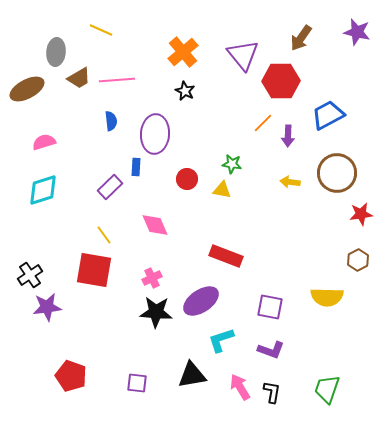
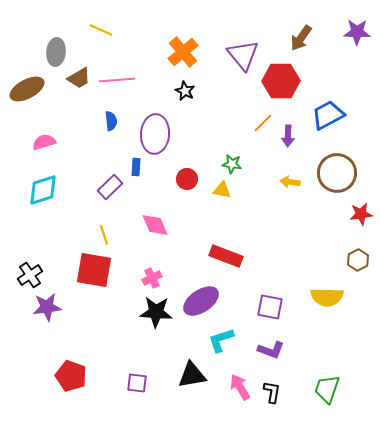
purple star at (357, 32): rotated 12 degrees counterclockwise
yellow line at (104, 235): rotated 18 degrees clockwise
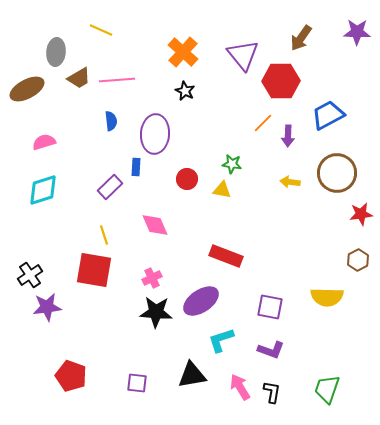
orange cross at (183, 52): rotated 8 degrees counterclockwise
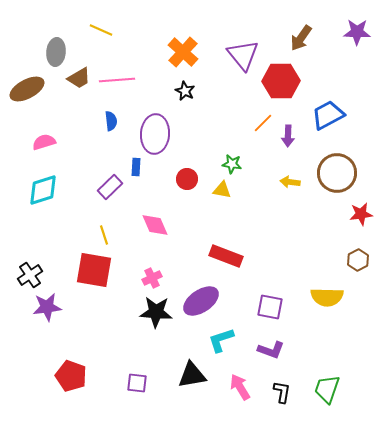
black L-shape at (272, 392): moved 10 px right
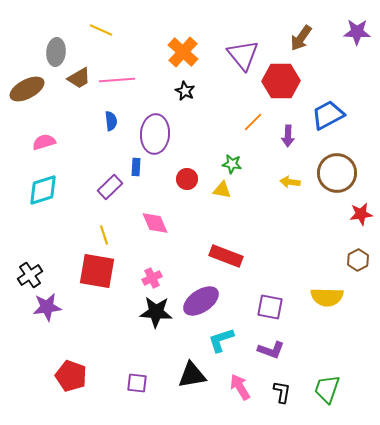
orange line at (263, 123): moved 10 px left, 1 px up
pink diamond at (155, 225): moved 2 px up
red square at (94, 270): moved 3 px right, 1 px down
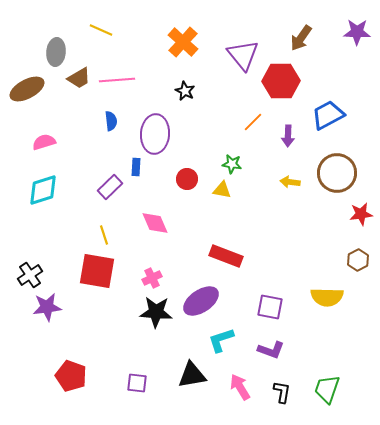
orange cross at (183, 52): moved 10 px up
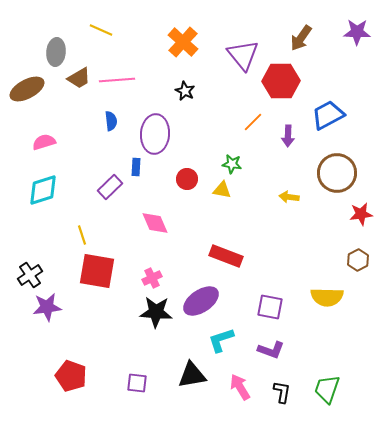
yellow arrow at (290, 182): moved 1 px left, 15 px down
yellow line at (104, 235): moved 22 px left
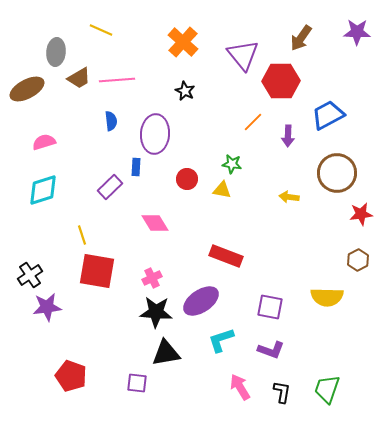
pink diamond at (155, 223): rotated 8 degrees counterclockwise
black triangle at (192, 375): moved 26 px left, 22 px up
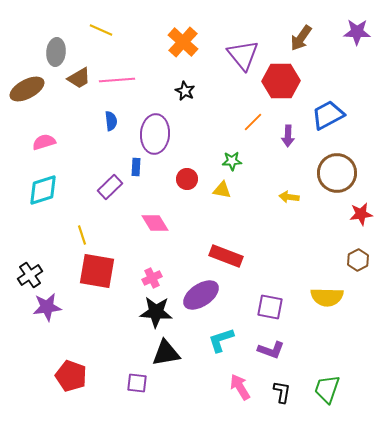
green star at (232, 164): moved 3 px up; rotated 12 degrees counterclockwise
purple ellipse at (201, 301): moved 6 px up
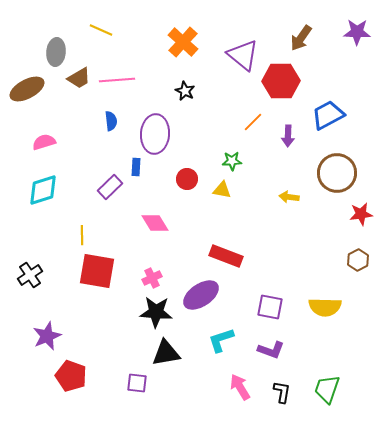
purple triangle at (243, 55): rotated 12 degrees counterclockwise
yellow line at (82, 235): rotated 18 degrees clockwise
yellow semicircle at (327, 297): moved 2 px left, 10 px down
purple star at (47, 307): moved 29 px down; rotated 16 degrees counterclockwise
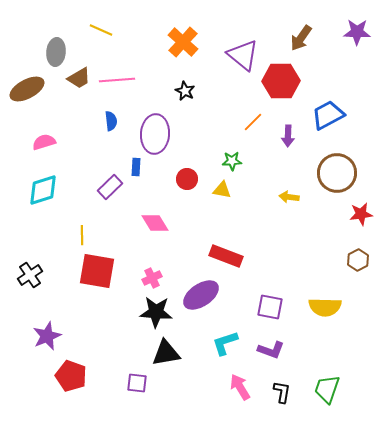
cyan L-shape at (221, 340): moved 4 px right, 3 px down
